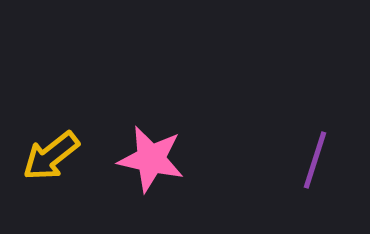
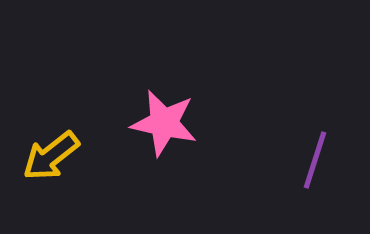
pink star: moved 13 px right, 36 px up
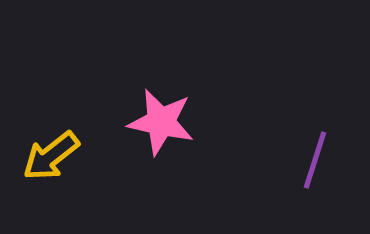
pink star: moved 3 px left, 1 px up
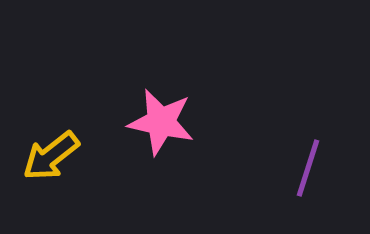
purple line: moved 7 px left, 8 px down
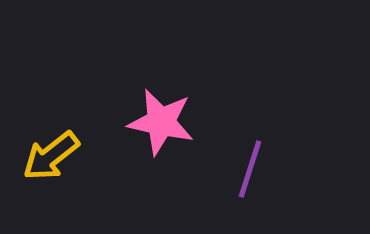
purple line: moved 58 px left, 1 px down
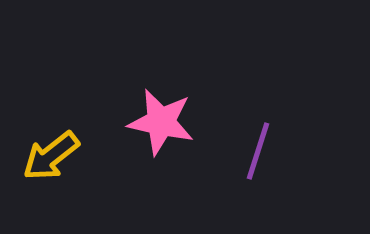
purple line: moved 8 px right, 18 px up
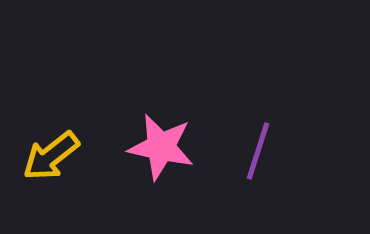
pink star: moved 25 px down
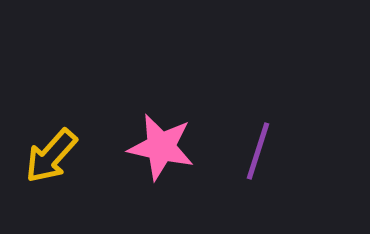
yellow arrow: rotated 10 degrees counterclockwise
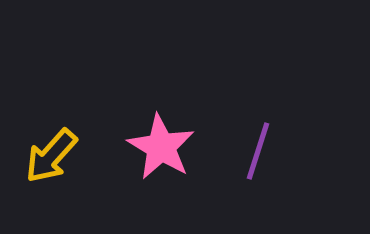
pink star: rotated 18 degrees clockwise
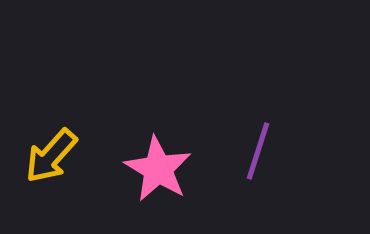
pink star: moved 3 px left, 22 px down
